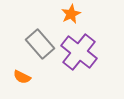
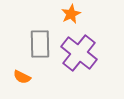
gray rectangle: rotated 40 degrees clockwise
purple cross: moved 1 px down
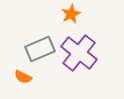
gray rectangle: moved 5 px down; rotated 68 degrees clockwise
orange semicircle: moved 1 px right
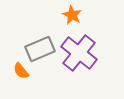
orange star: moved 1 px right, 1 px down; rotated 18 degrees counterclockwise
orange semicircle: moved 2 px left, 6 px up; rotated 24 degrees clockwise
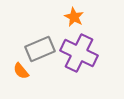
orange star: moved 2 px right, 2 px down
purple cross: rotated 12 degrees counterclockwise
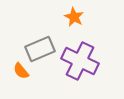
purple cross: moved 1 px right, 8 px down
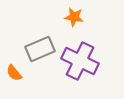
orange star: rotated 18 degrees counterclockwise
orange semicircle: moved 7 px left, 2 px down
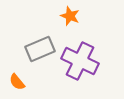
orange star: moved 4 px left, 1 px up; rotated 12 degrees clockwise
orange semicircle: moved 3 px right, 9 px down
